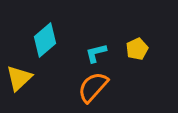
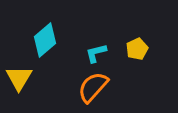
yellow triangle: rotated 16 degrees counterclockwise
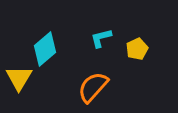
cyan diamond: moved 9 px down
cyan L-shape: moved 5 px right, 15 px up
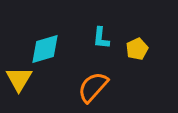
cyan L-shape: rotated 70 degrees counterclockwise
cyan diamond: rotated 24 degrees clockwise
yellow triangle: moved 1 px down
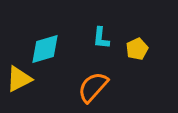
yellow triangle: rotated 32 degrees clockwise
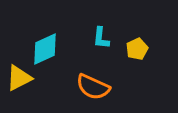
cyan diamond: rotated 8 degrees counterclockwise
yellow triangle: moved 1 px up
orange semicircle: rotated 108 degrees counterclockwise
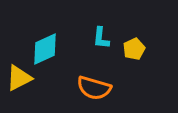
yellow pentagon: moved 3 px left
orange semicircle: moved 1 px right, 1 px down; rotated 8 degrees counterclockwise
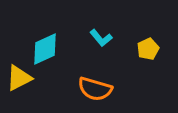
cyan L-shape: rotated 45 degrees counterclockwise
yellow pentagon: moved 14 px right
orange semicircle: moved 1 px right, 1 px down
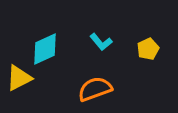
cyan L-shape: moved 4 px down
orange semicircle: rotated 144 degrees clockwise
